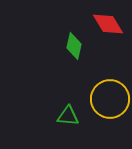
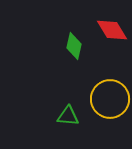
red diamond: moved 4 px right, 6 px down
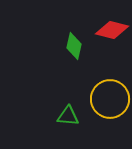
red diamond: rotated 44 degrees counterclockwise
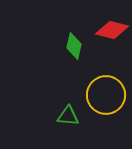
yellow circle: moved 4 px left, 4 px up
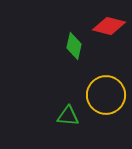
red diamond: moved 3 px left, 4 px up
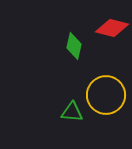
red diamond: moved 3 px right, 2 px down
green triangle: moved 4 px right, 4 px up
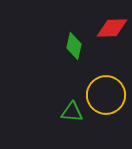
red diamond: rotated 16 degrees counterclockwise
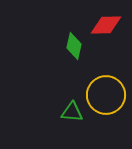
red diamond: moved 6 px left, 3 px up
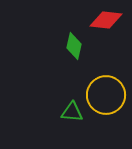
red diamond: moved 5 px up; rotated 8 degrees clockwise
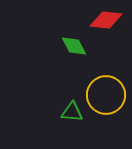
green diamond: rotated 40 degrees counterclockwise
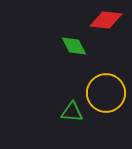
yellow circle: moved 2 px up
